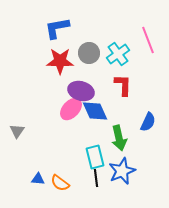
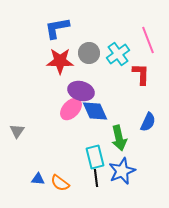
red L-shape: moved 18 px right, 11 px up
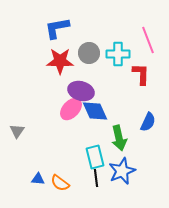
cyan cross: rotated 35 degrees clockwise
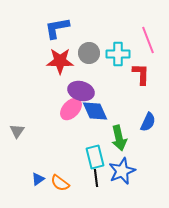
blue triangle: rotated 40 degrees counterclockwise
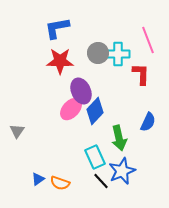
gray circle: moved 9 px right
purple ellipse: rotated 50 degrees clockwise
blue diamond: rotated 68 degrees clockwise
cyan rectangle: rotated 10 degrees counterclockwise
black line: moved 5 px right, 3 px down; rotated 36 degrees counterclockwise
orange semicircle: rotated 18 degrees counterclockwise
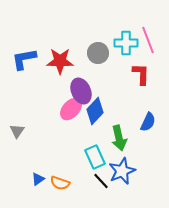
blue L-shape: moved 33 px left, 31 px down
cyan cross: moved 8 px right, 11 px up
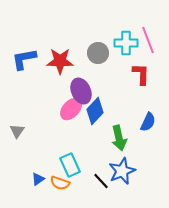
cyan rectangle: moved 25 px left, 8 px down
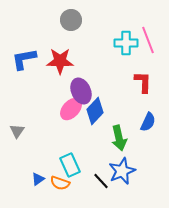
gray circle: moved 27 px left, 33 px up
red L-shape: moved 2 px right, 8 px down
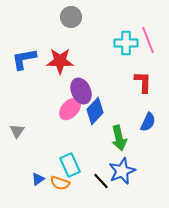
gray circle: moved 3 px up
pink ellipse: moved 1 px left
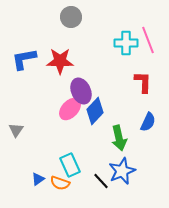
gray triangle: moved 1 px left, 1 px up
